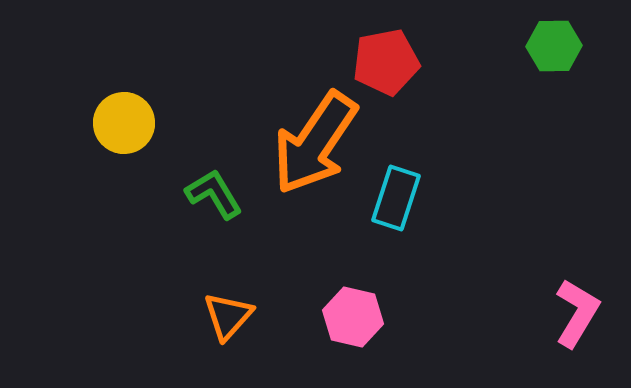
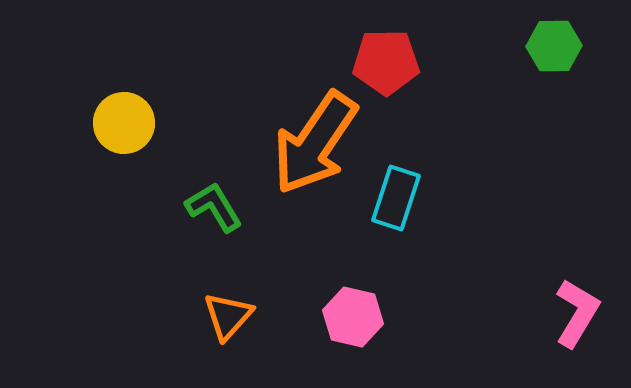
red pentagon: rotated 10 degrees clockwise
green L-shape: moved 13 px down
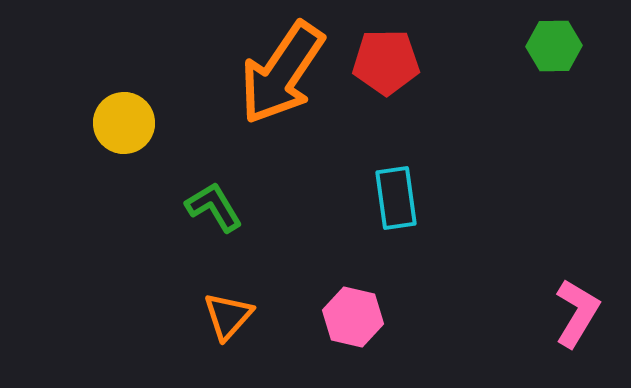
orange arrow: moved 33 px left, 70 px up
cyan rectangle: rotated 26 degrees counterclockwise
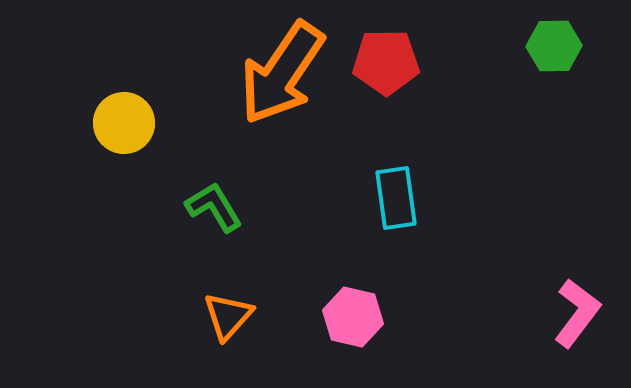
pink L-shape: rotated 6 degrees clockwise
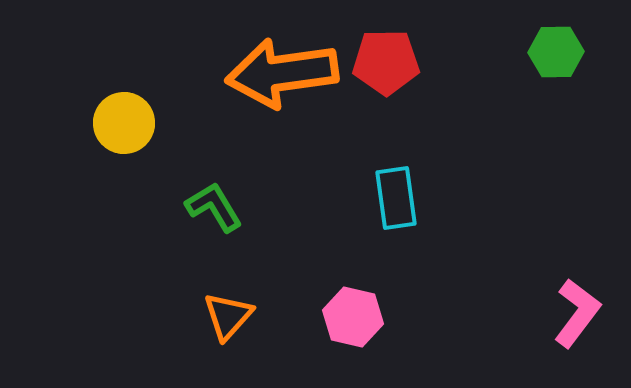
green hexagon: moved 2 px right, 6 px down
orange arrow: rotated 48 degrees clockwise
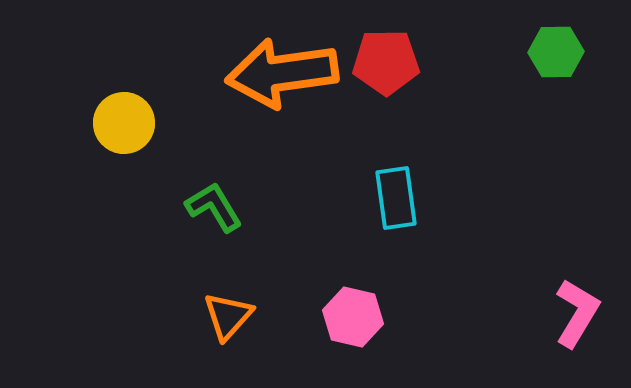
pink L-shape: rotated 6 degrees counterclockwise
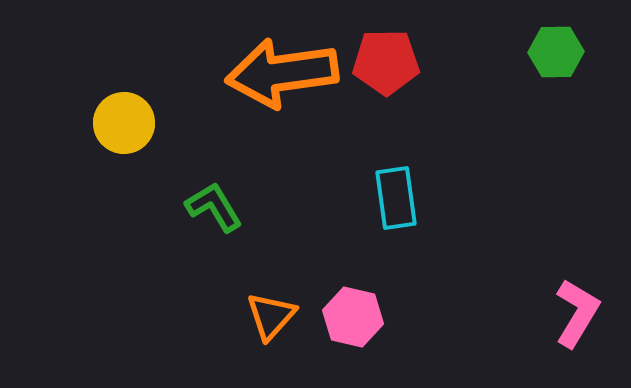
orange triangle: moved 43 px right
